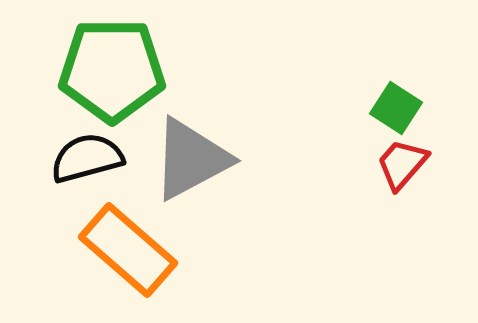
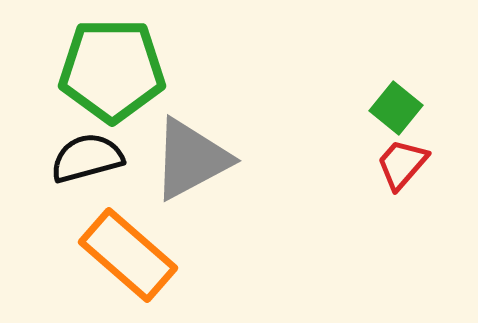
green square: rotated 6 degrees clockwise
orange rectangle: moved 5 px down
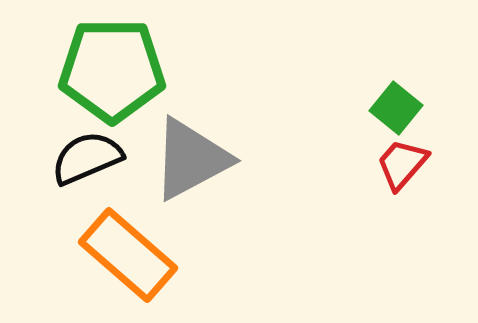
black semicircle: rotated 8 degrees counterclockwise
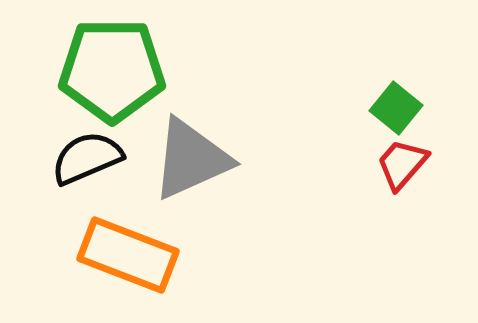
gray triangle: rotated 4 degrees clockwise
orange rectangle: rotated 20 degrees counterclockwise
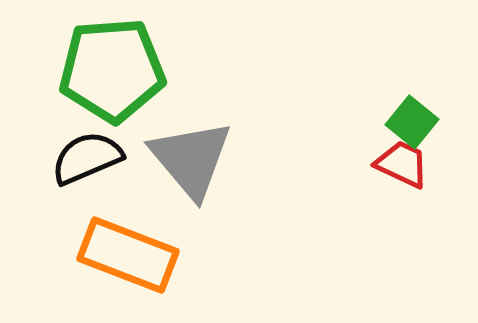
green pentagon: rotated 4 degrees counterclockwise
green square: moved 16 px right, 14 px down
gray triangle: rotated 46 degrees counterclockwise
red trapezoid: rotated 74 degrees clockwise
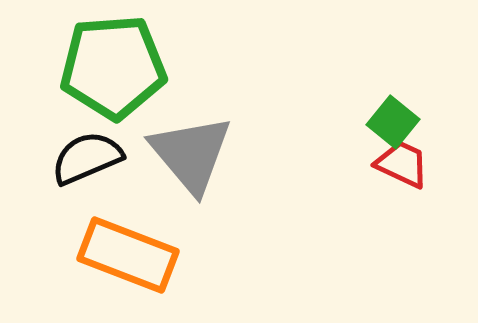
green pentagon: moved 1 px right, 3 px up
green square: moved 19 px left
gray triangle: moved 5 px up
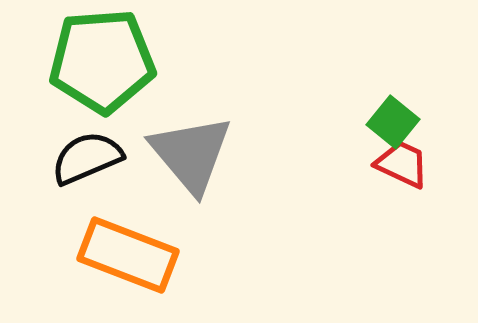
green pentagon: moved 11 px left, 6 px up
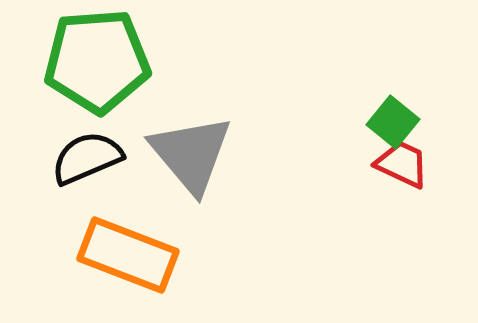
green pentagon: moved 5 px left
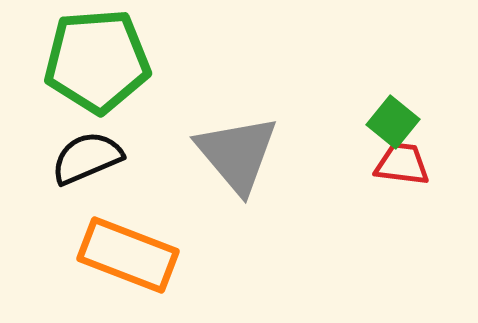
gray triangle: moved 46 px right
red trapezoid: rotated 18 degrees counterclockwise
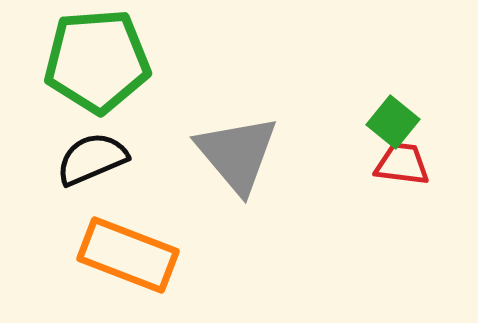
black semicircle: moved 5 px right, 1 px down
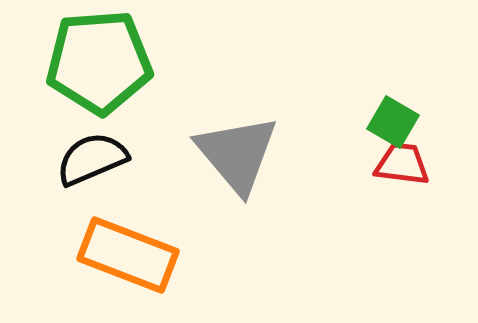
green pentagon: moved 2 px right, 1 px down
green square: rotated 9 degrees counterclockwise
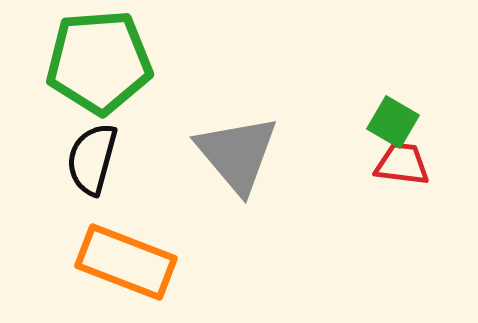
black semicircle: rotated 52 degrees counterclockwise
orange rectangle: moved 2 px left, 7 px down
